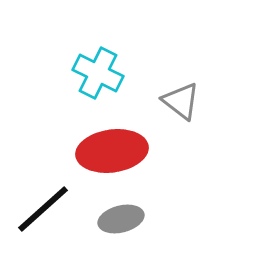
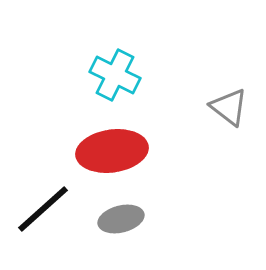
cyan cross: moved 17 px right, 2 px down
gray triangle: moved 48 px right, 6 px down
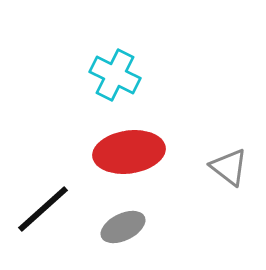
gray triangle: moved 60 px down
red ellipse: moved 17 px right, 1 px down
gray ellipse: moved 2 px right, 8 px down; rotated 12 degrees counterclockwise
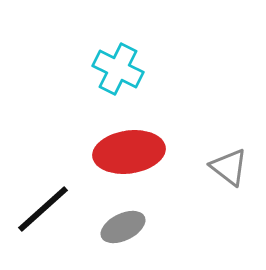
cyan cross: moved 3 px right, 6 px up
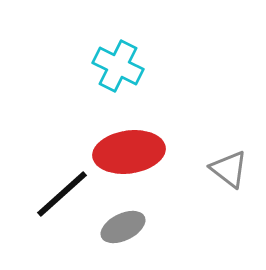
cyan cross: moved 3 px up
gray triangle: moved 2 px down
black line: moved 19 px right, 15 px up
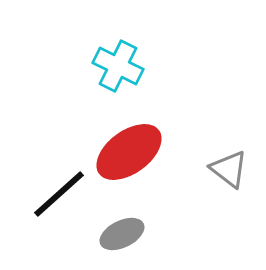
red ellipse: rotated 28 degrees counterclockwise
black line: moved 3 px left
gray ellipse: moved 1 px left, 7 px down
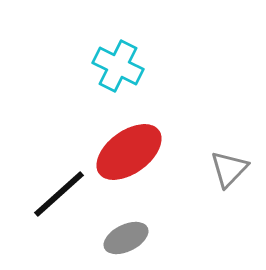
gray triangle: rotated 36 degrees clockwise
gray ellipse: moved 4 px right, 4 px down
